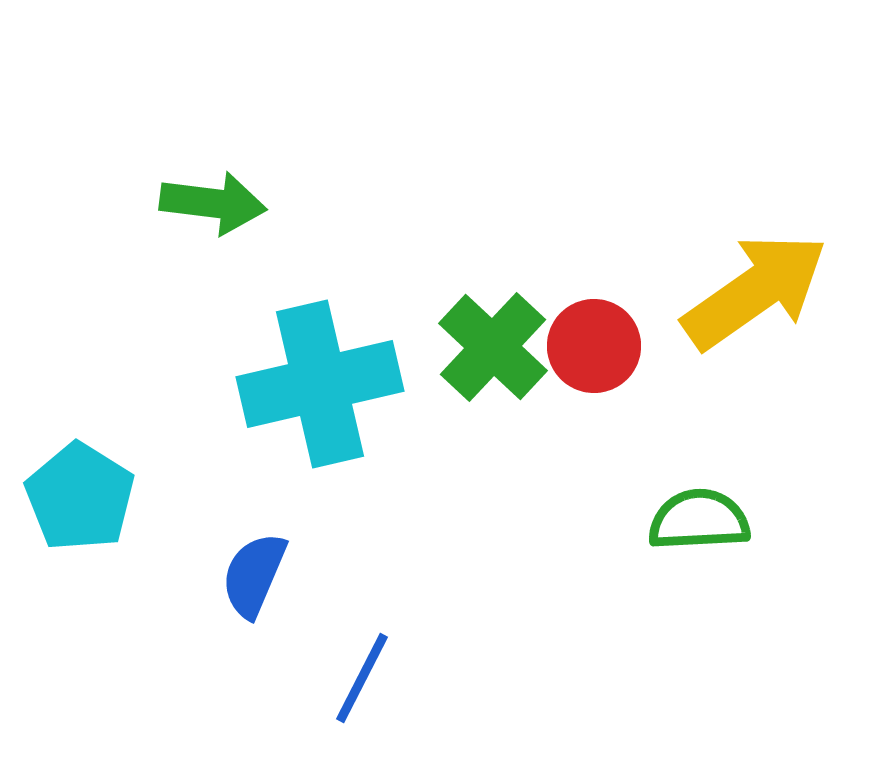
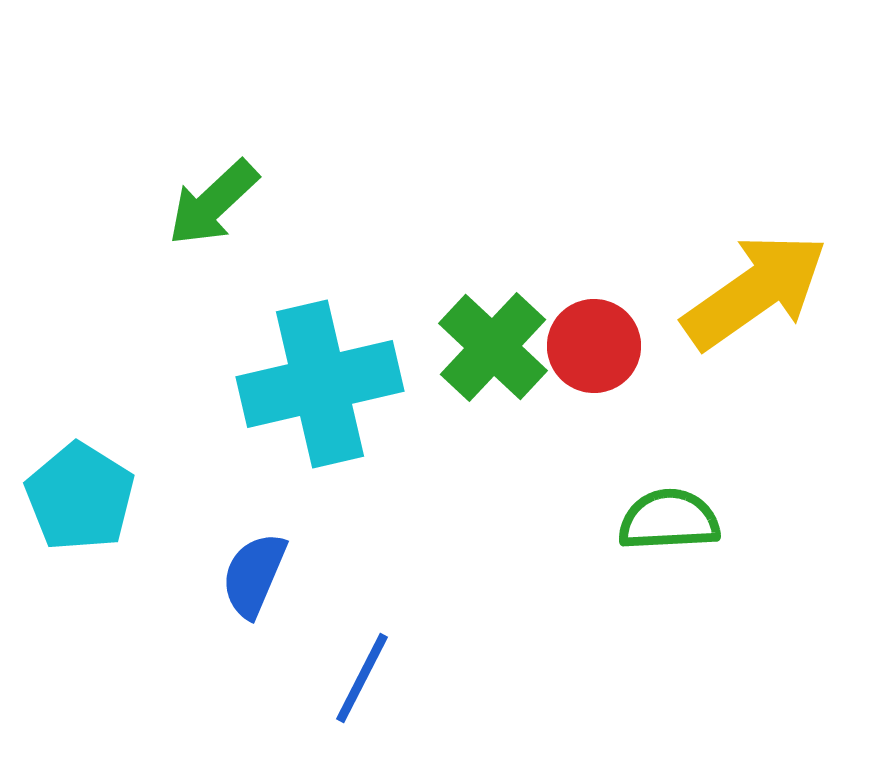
green arrow: rotated 130 degrees clockwise
green semicircle: moved 30 px left
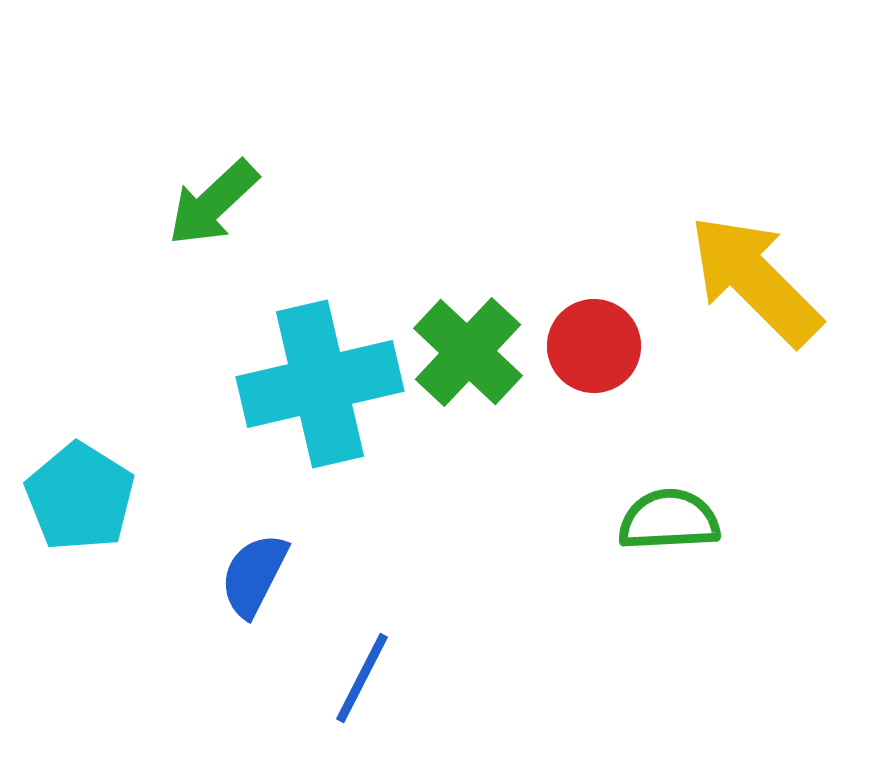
yellow arrow: moved 11 px up; rotated 100 degrees counterclockwise
green cross: moved 25 px left, 5 px down
blue semicircle: rotated 4 degrees clockwise
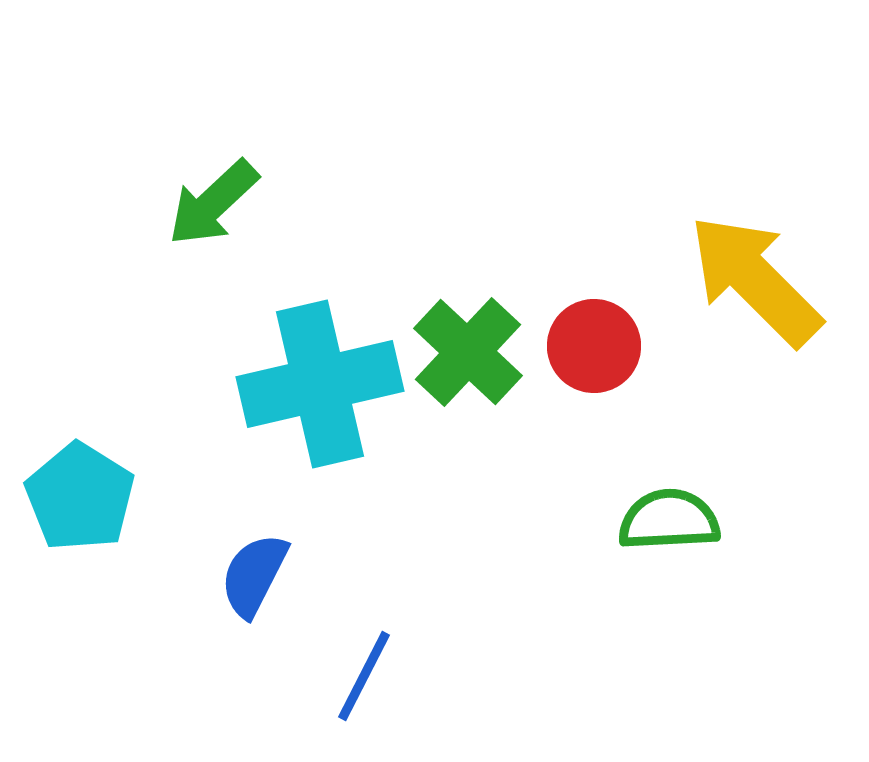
blue line: moved 2 px right, 2 px up
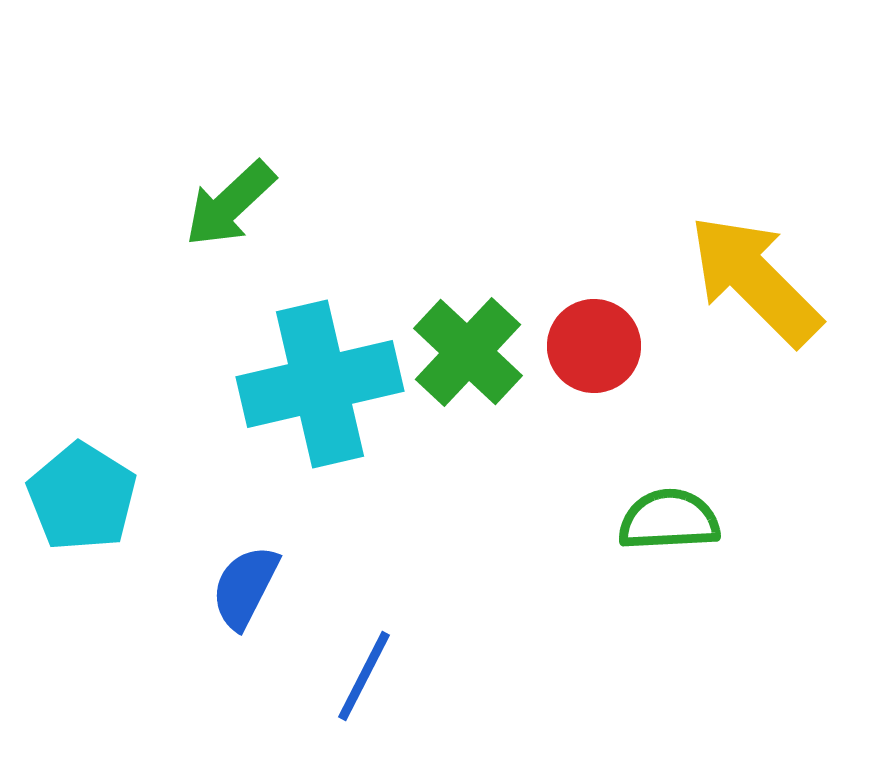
green arrow: moved 17 px right, 1 px down
cyan pentagon: moved 2 px right
blue semicircle: moved 9 px left, 12 px down
